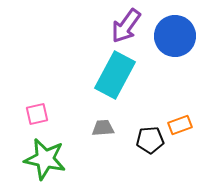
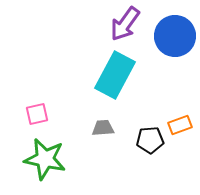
purple arrow: moved 1 px left, 2 px up
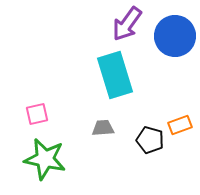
purple arrow: moved 2 px right
cyan rectangle: rotated 45 degrees counterclockwise
black pentagon: rotated 20 degrees clockwise
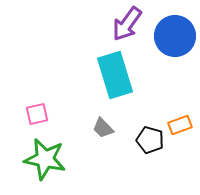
gray trapezoid: rotated 130 degrees counterclockwise
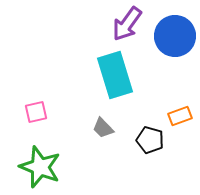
pink square: moved 1 px left, 2 px up
orange rectangle: moved 9 px up
green star: moved 5 px left, 8 px down; rotated 9 degrees clockwise
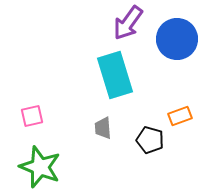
purple arrow: moved 1 px right, 1 px up
blue circle: moved 2 px right, 3 px down
pink square: moved 4 px left, 4 px down
gray trapezoid: rotated 40 degrees clockwise
